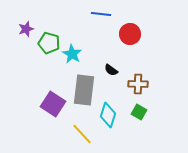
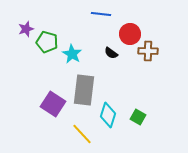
green pentagon: moved 2 px left, 1 px up
black semicircle: moved 17 px up
brown cross: moved 10 px right, 33 px up
green square: moved 1 px left, 5 px down
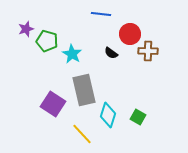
green pentagon: moved 1 px up
gray rectangle: rotated 20 degrees counterclockwise
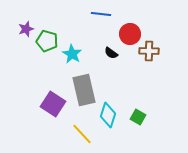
brown cross: moved 1 px right
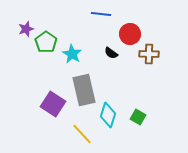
green pentagon: moved 1 px left, 1 px down; rotated 20 degrees clockwise
brown cross: moved 3 px down
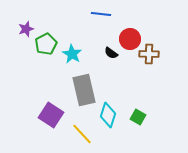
red circle: moved 5 px down
green pentagon: moved 2 px down; rotated 10 degrees clockwise
purple square: moved 2 px left, 11 px down
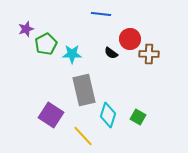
cyan star: rotated 30 degrees counterclockwise
yellow line: moved 1 px right, 2 px down
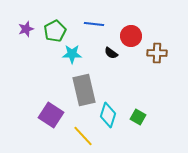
blue line: moved 7 px left, 10 px down
red circle: moved 1 px right, 3 px up
green pentagon: moved 9 px right, 13 px up
brown cross: moved 8 px right, 1 px up
